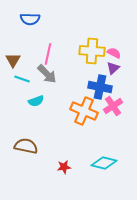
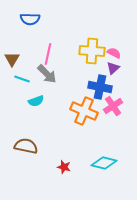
brown triangle: moved 1 px left, 1 px up
red star: rotated 24 degrees clockwise
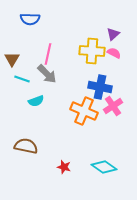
purple triangle: moved 34 px up
cyan diamond: moved 4 px down; rotated 20 degrees clockwise
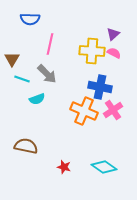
pink line: moved 2 px right, 10 px up
cyan semicircle: moved 1 px right, 2 px up
pink cross: moved 4 px down
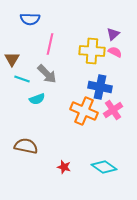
pink semicircle: moved 1 px right, 1 px up
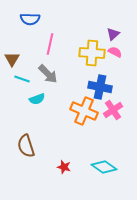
yellow cross: moved 2 px down
gray arrow: moved 1 px right
brown semicircle: rotated 120 degrees counterclockwise
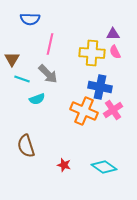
purple triangle: rotated 40 degrees clockwise
pink semicircle: rotated 144 degrees counterclockwise
red star: moved 2 px up
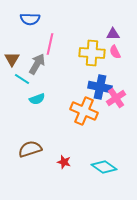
gray arrow: moved 11 px left, 10 px up; rotated 105 degrees counterclockwise
cyan line: rotated 14 degrees clockwise
pink cross: moved 3 px right, 12 px up
brown semicircle: moved 4 px right, 3 px down; rotated 90 degrees clockwise
red star: moved 3 px up
